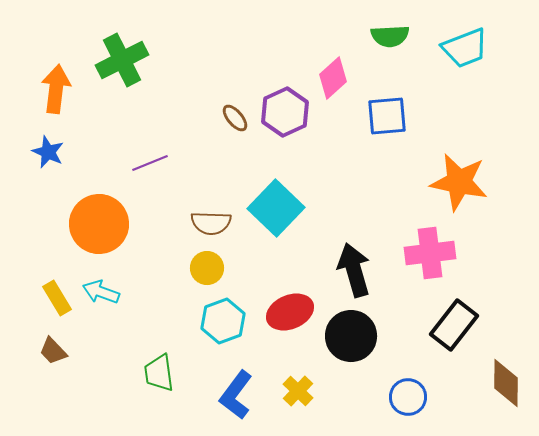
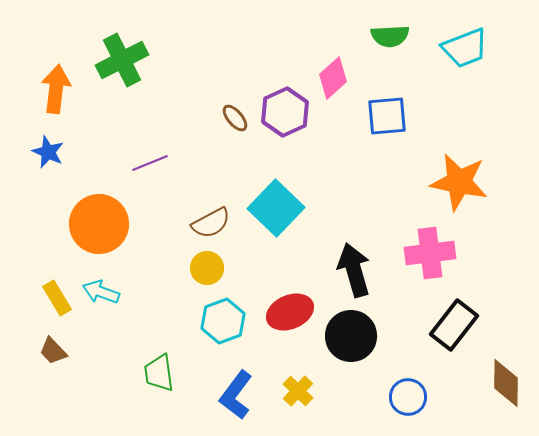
brown semicircle: rotated 30 degrees counterclockwise
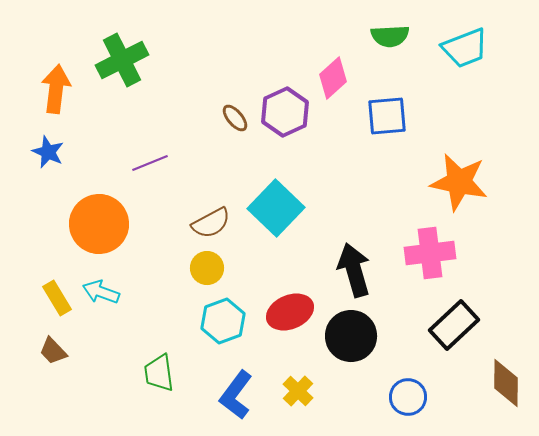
black rectangle: rotated 9 degrees clockwise
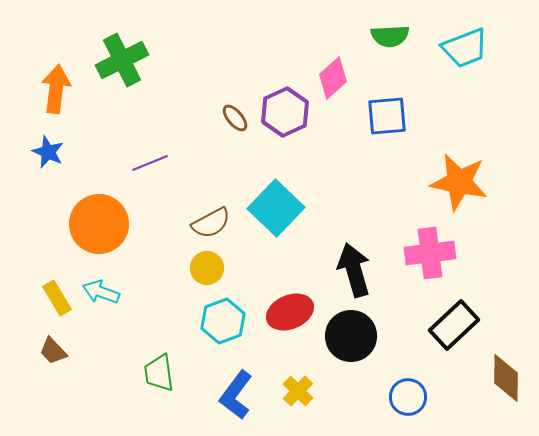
brown diamond: moved 5 px up
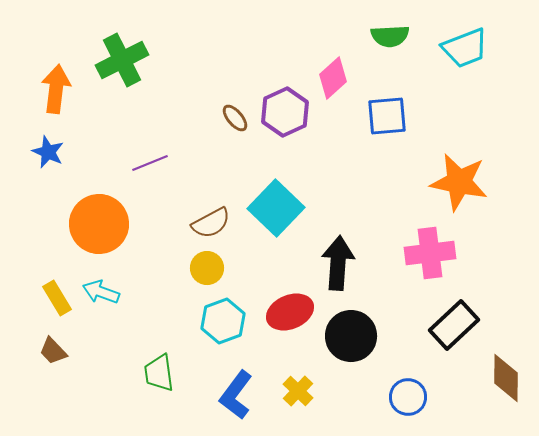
black arrow: moved 16 px left, 7 px up; rotated 20 degrees clockwise
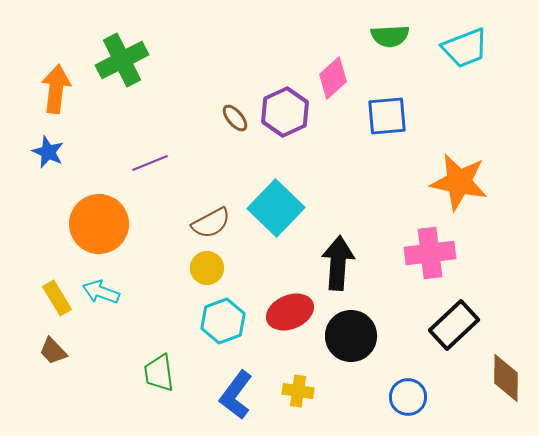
yellow cross: rotated 36 degrees counterclockwise
